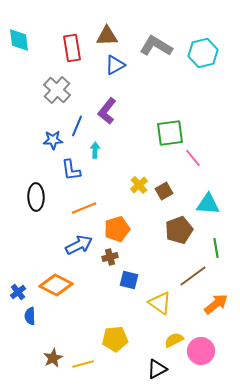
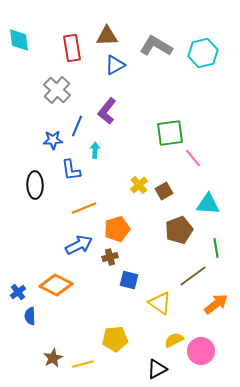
black ellipse: moved 1 px left, 12 px up
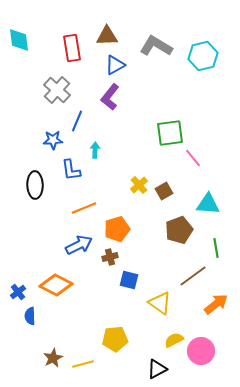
cyan hexagon: moved 3 px down
purple L-shape: moved 3 px right, 14 px up
blue line: moved 5 px up
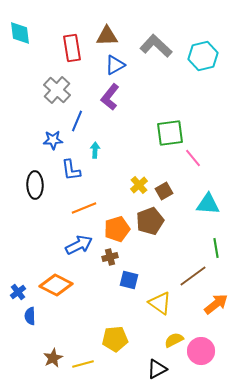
cyan diamond: moved 1 px right, 7 px up
gray L-shape: rotated 12 degrees clockwise
brown pentagon: moved 29 px left, 9 px up
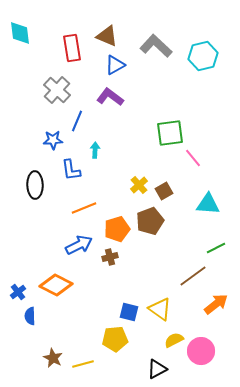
brown triangle: rotated 25 degrees clockwise
purple L-shape: rotated 88 degrees clockwise
green line: rotated 72 degrees clockwise
blue square: moved 32 px down
yellow triangle: moved 6 px down
brown star: rotated 18 degrees counterclockwise
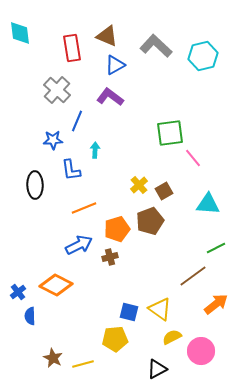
yellow semicircle: moved 2 px left, 3 px up
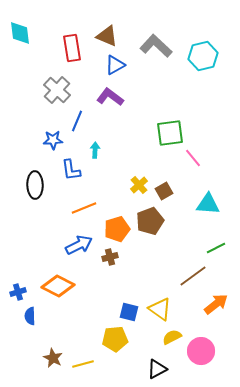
orange diamond: moved 2 px right, 1 px down
blue cross: rotated 21 degrees clockwise
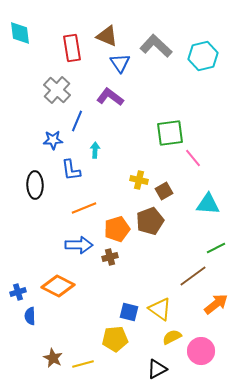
blue triangle: moved 5 px right, 2 px up; rotated 35 degrees counterclockwise
yellow cross: moved 5 px up; rotated 36 degrees counterclockwise
blue arrow: rotated 28 degrees clockwise
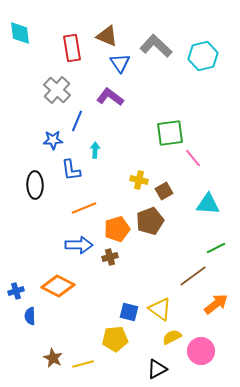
blue cross: moved 2 px left, 1 px up
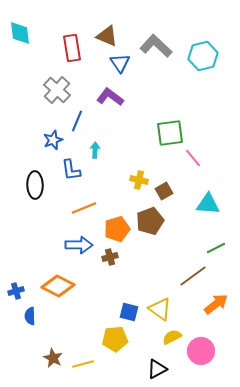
blue star: rotated 18 degrees counterclockwise
